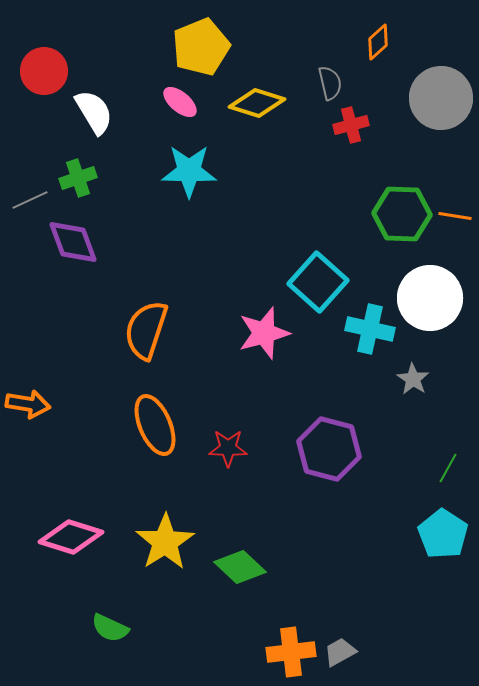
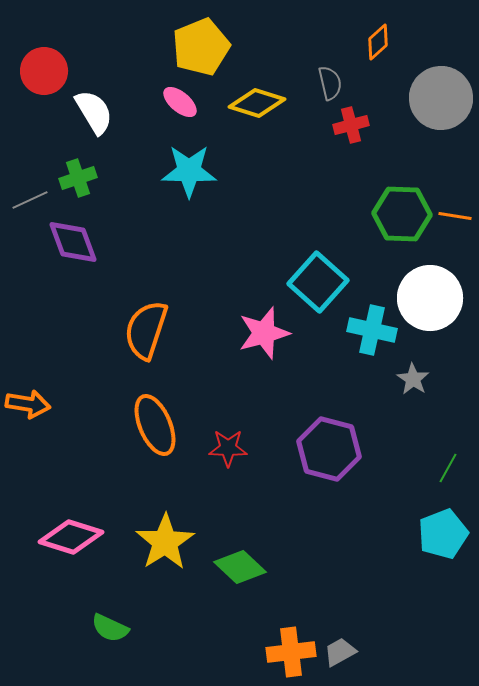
cyan cross: moved 2 px right, 1 px down
cyan pentagon: rotated 18 degrees clockwise
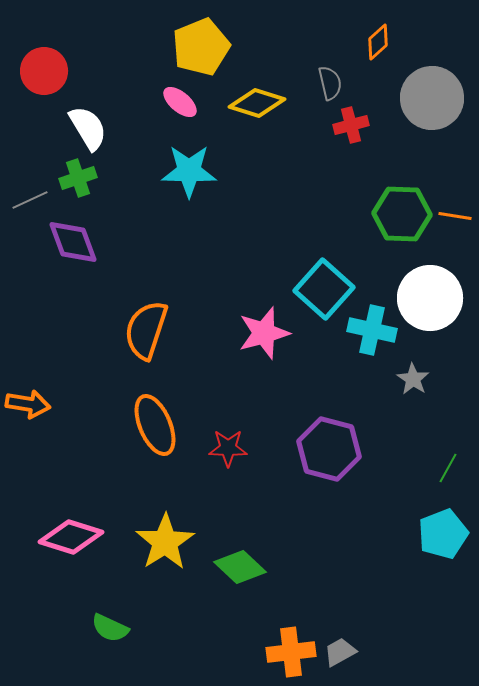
gray circle: moved 9 px left
white semicircle: moved 6 px left, 16 px down
cyan square: moved 6 px right, 7 px down
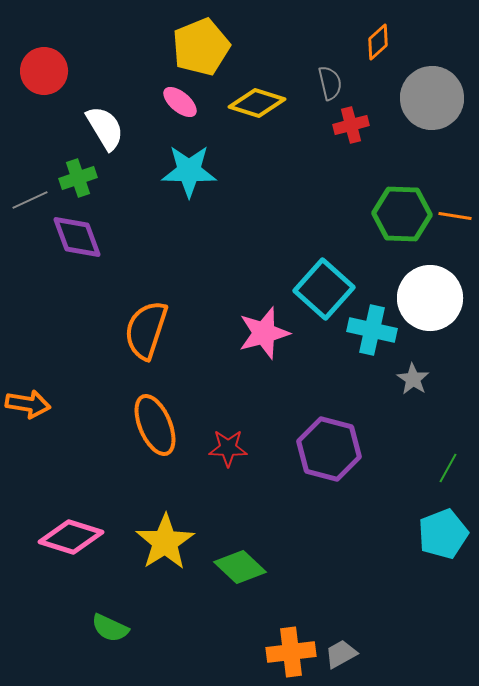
white semicircle: moved 17 px right
purple diamond: moved 4 px right, 5 px up
gray trapezoid: moved 1 px right, 2 px down
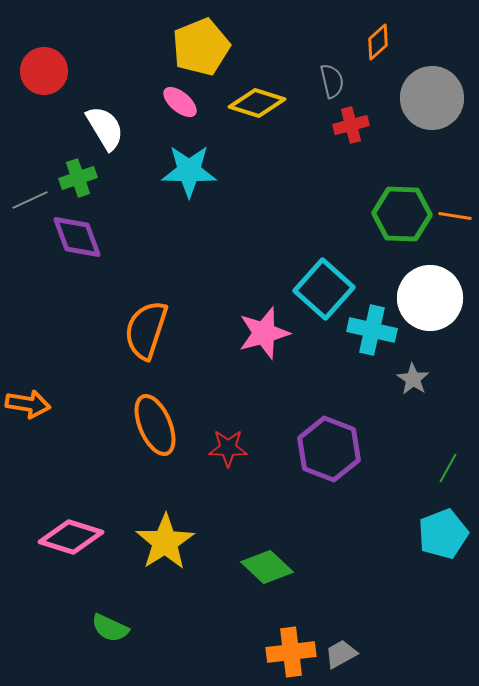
gray semicircle: moved 2 px right, 2 px up
purple hexagon: rotated 6 degrees clockwise
green diamond: moved 27 px right
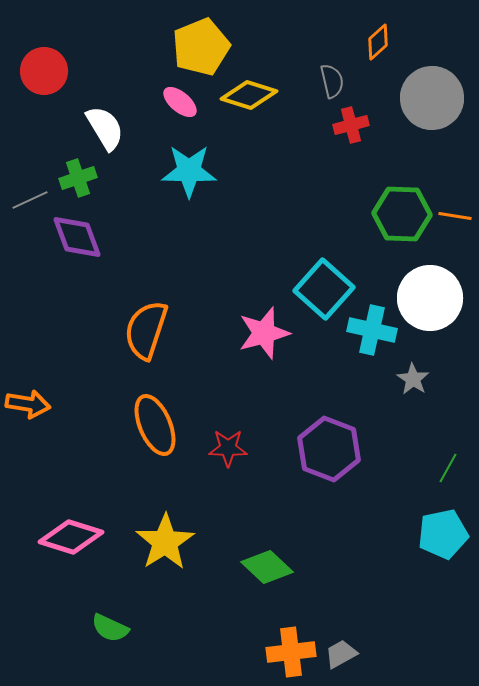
yellow diamond: moved 8 px left, 8 px up
cyan pentagon: rotated 9 degrees clockwise
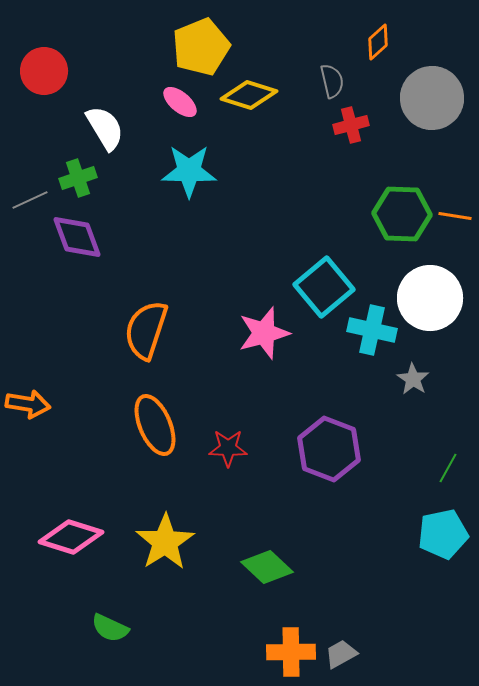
cyan square: moved 2 px up; rotated 8 degrees clockwise
orange cross: rotated 6 degrees clockwise
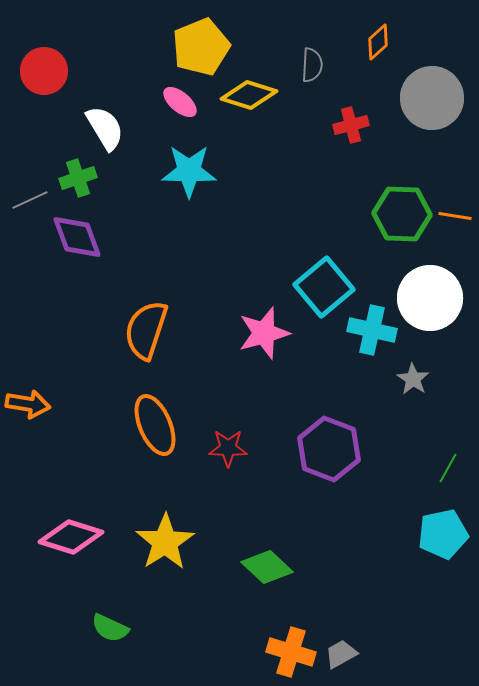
gray semicircle: moved 20 px left, 16 px up; rotated 16 degrees clockwise
orange cross: rotated 18 degrees clockwise
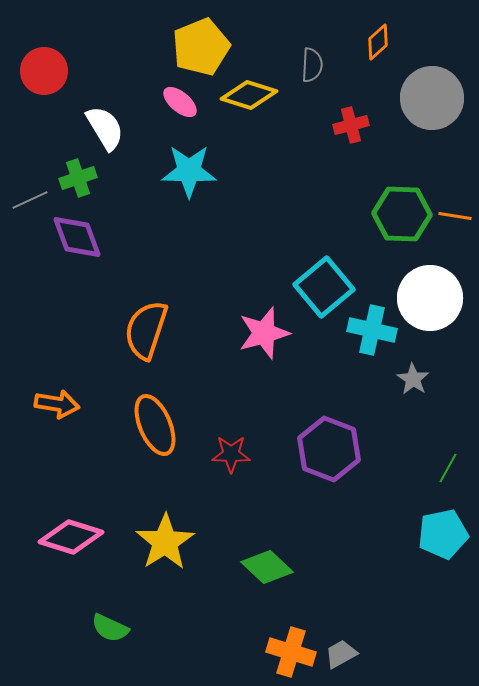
orange arrow: moved 29 px right
red star: moved 3 px right, 6 px down
